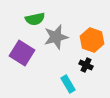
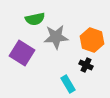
gray star: rotated 10 degrees clockwise
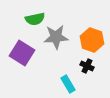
black cross: moved 1 px right, 1 px down
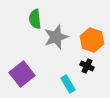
green semicircle: rotated 96 degrees clockwise
gray star: rotated 15 degrees counterclockwise
purple square: moved 21 px down; rotated 20 degrees clockwise
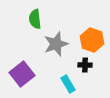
gray star: moved 7 px down
black cross: moved 2 px left, 1 px up; rotated 24 degrees counterclockwise
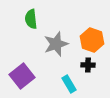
green semicircle: moved 4 px left
black cross: moved 3 px right
purple square: moved 2 px down
cyan rectangle: moved 1 px right
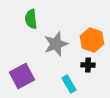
purple square: rotated 10 degrees clockwise
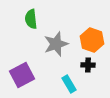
purple square: moved 1 px up
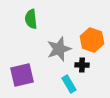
gray star: moved 3 px right, 5 px down
black cross: moved 6 px left
purple square: rotated 15 degrees clockwise
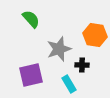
green semicircle: rotated 144 degrees clockwise
orange hexagon: moved 3 px right, 5 px up; rotated 10 degrees counterclockwise
purple square: moved 9 px right
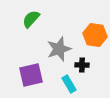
green semicircle: rotated 96 degrees counterclockwise
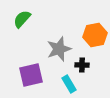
green semicircle: moved 9 px left
orange hexagon: rotated 20 degrees counterclockwise
